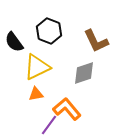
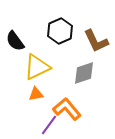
black hexagon: moved 11 px right; rotated 15 degrees clockwise
black semicircle: moved 1 px right, 1 px up
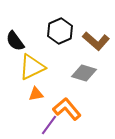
brown L-shape: rotated 24 degrees counterclockwise
yellow triangle: moved 5 px left
gray diamond: rotated 35 degrees clockwise
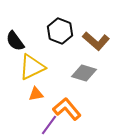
black hexagon: rotated 15 degrees counterclockwise
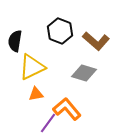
black semicircle: rotated 45 degrees clockwise
purple line: moved 1 px left, 2 px up
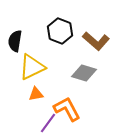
orange L-shape: rotated 12 degrees clockwise
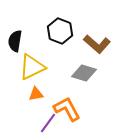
brown L-shape: moved 1 px right, 3 px down
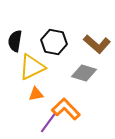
black hexagon: moved 6 px left, 11 px down; rotated 10 degrees counterclockwise
orange L-shape: moved 1 px left; rotated 16 degrees counterclockwise
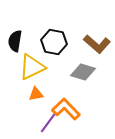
gray diamond: moved 1 px left, 1 px up
